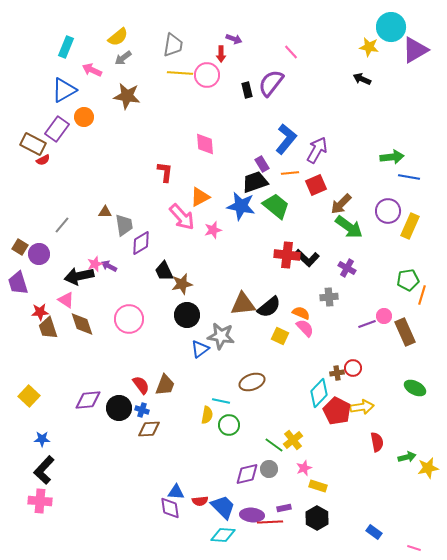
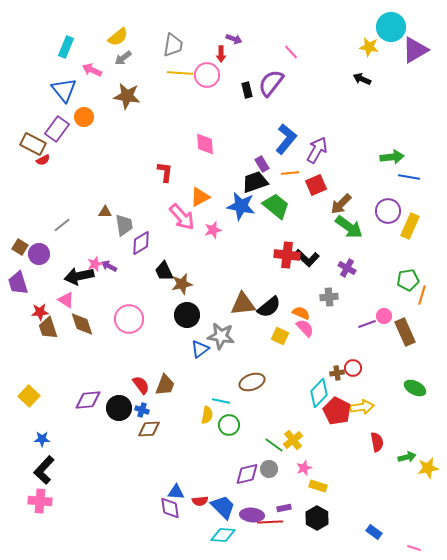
blue triangle at (64, 90): rotated 40 degrees counterclockwise
gray line at (62, 225): rotated 12 degrees clockwise
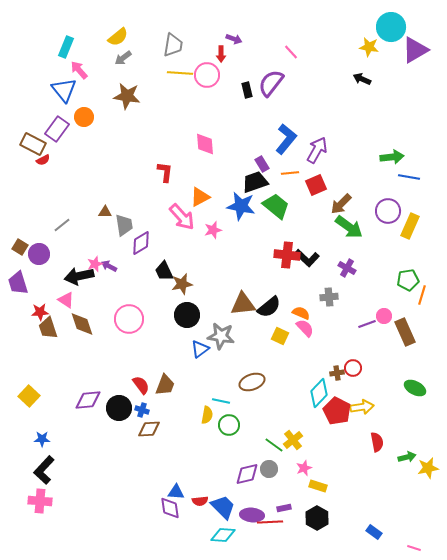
pink arrow at (92, 70): moved 13 px left; rotated 24 degrees clockwise
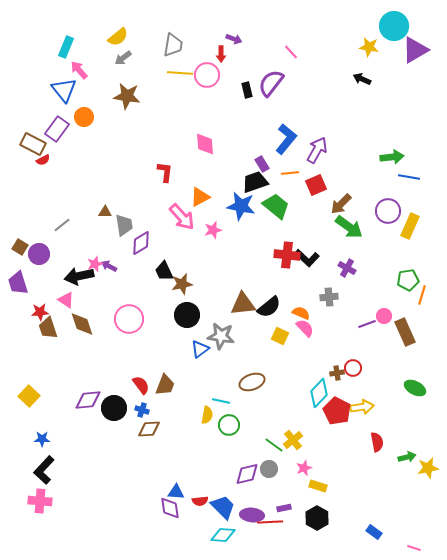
cyan circle at (391, 27): moved 3 px right, 1 px up
black circle at (119, 408): moved 5 px left
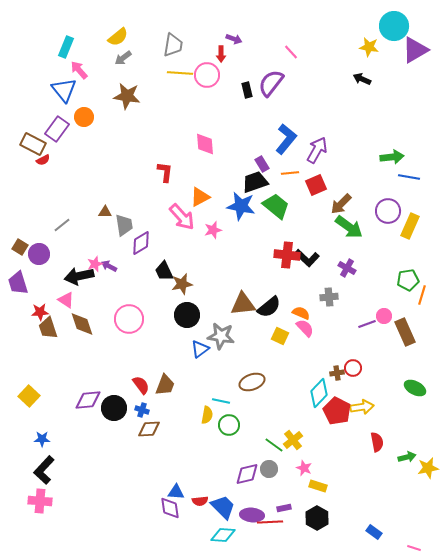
pink star at (304, 468): rotated 28 degrees counterclockwise
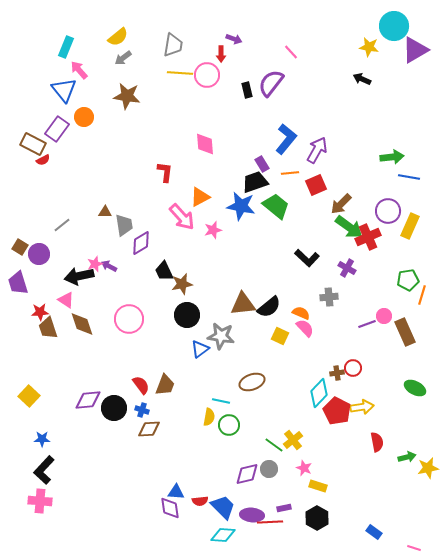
red cross at (287, 255): moved 81 px right, 18 px up; rotated 30 degrees counterclockwise
yellow semicircle at (207, 415): moved 2 px right, 2 px down
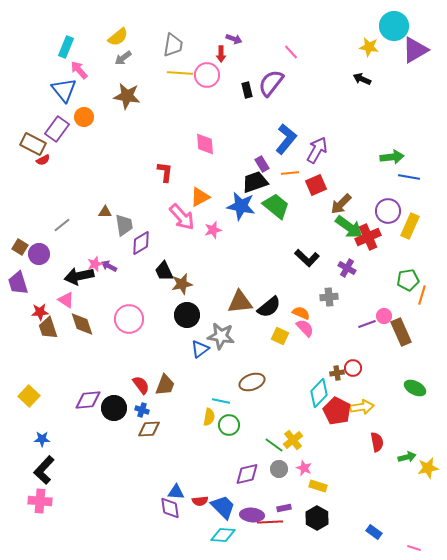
brown triangle at (243, 304): moved 3 px left, 2 px up
brown rectangle at (405, 332): moved 4 px left
gray circle at (269, 469): moved 10 px right
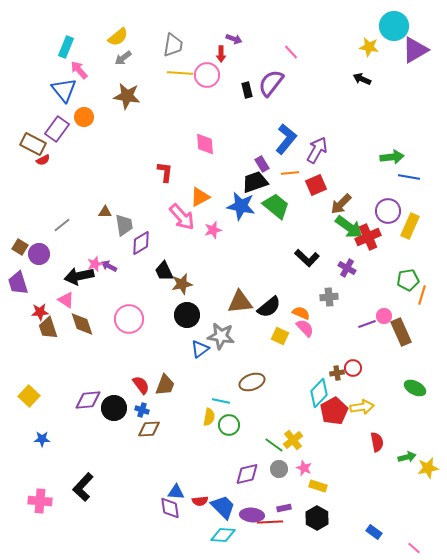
red pentagon at (337, 411): moved 3 px left; rotated 16 degrees clockwise
black L-shape at (44, 470): moved 39 px right, 17 px down
pink line at (414, 548): rotated 24 degrees clockwise
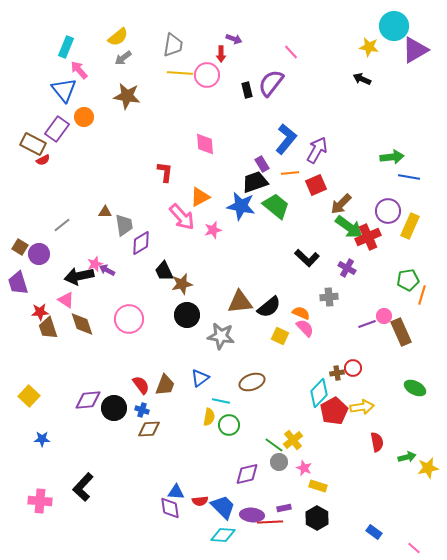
purple arrow at (109, 266): moved 2 px left, 4 px down
blue triangle at (200, 349): moved 29 px down
gray circle at (279, 469): moved 7 px up
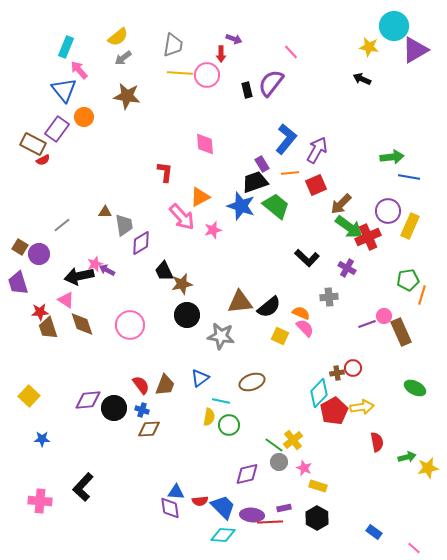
blue star at (241, 206): rotated 8 degrees clockwise
pink circle at (129, 319): moved 1 px right, 6 px down
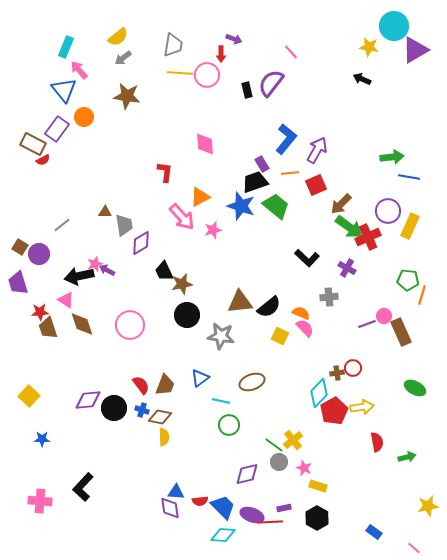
green pentagon at (408, 280): rotated 15 degrees clockwise
yellow semicircle at (209, 417): moved 45 px left, 20 px down; rotated 12 degrees counterclockwise
brown diamond at (149, 429): moved 11 px right, 12 px up; rotated 15 degrees clockwise
yellow star at (428, 468): moved 38 px down
purple ellipse at (252, 515): rotated 15 degrees clockwise
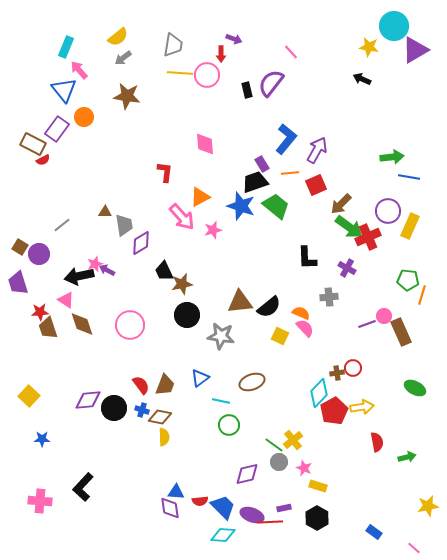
black L-shape at (307, 258): rotated 45 degrees clockwise
